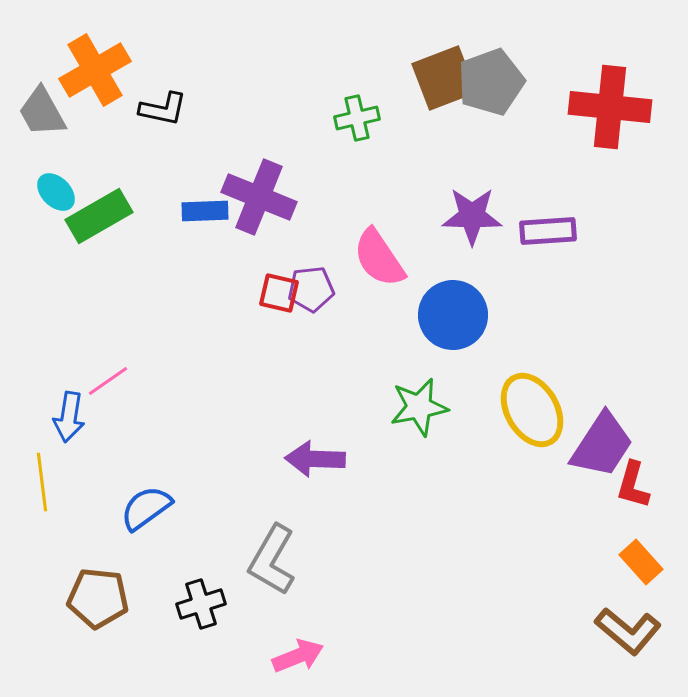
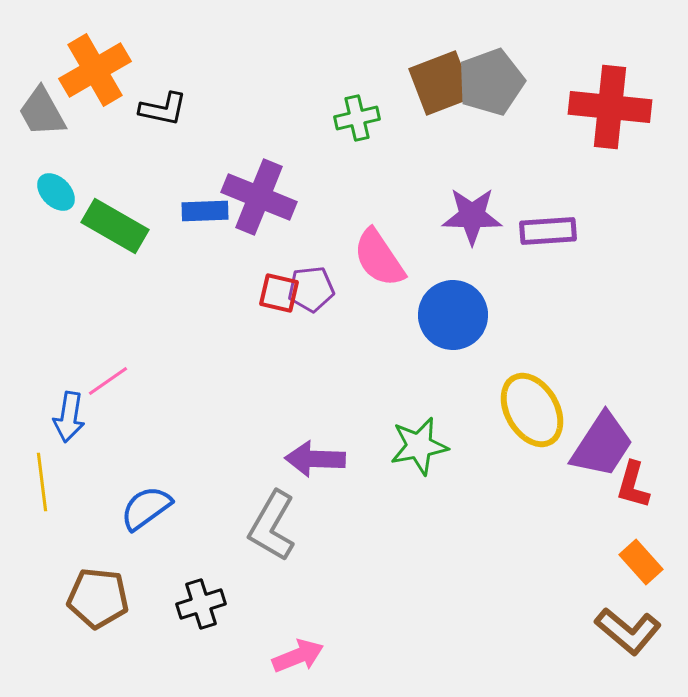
brown square: moved 3 px left, 5 px down
green rectangle: moved 16 px right, 10 px down; rotated 60 degrees clockwise
green star: moved 39 px down
gray L-shape: moved 34 px up
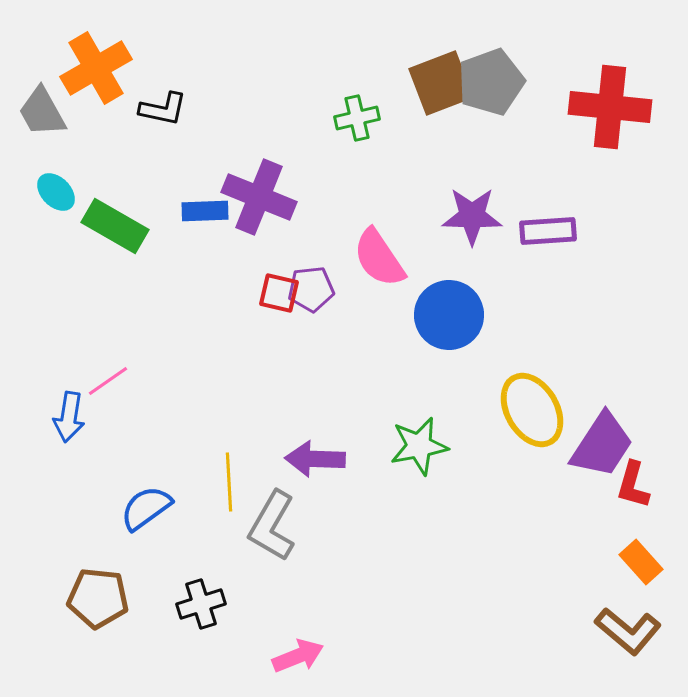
orange cross: moved 1 px right, 2 px up
blue circle: moved 4 px left
yellow line: moved 187 px right; rotated 4 degrees clockwise
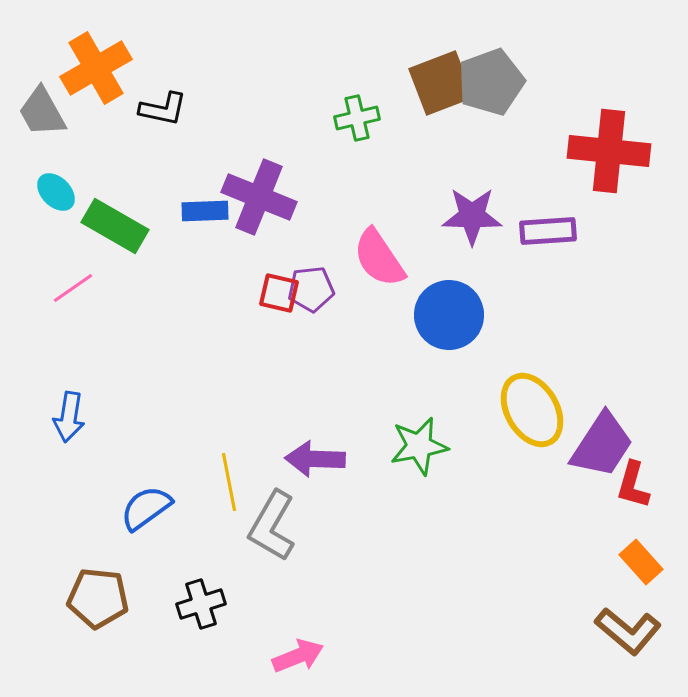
red cross: moved 1 px left, 44 px down
pink line: moved 35 px left, 93 px up
yellow line: rotated 8 degrees counterclockwise
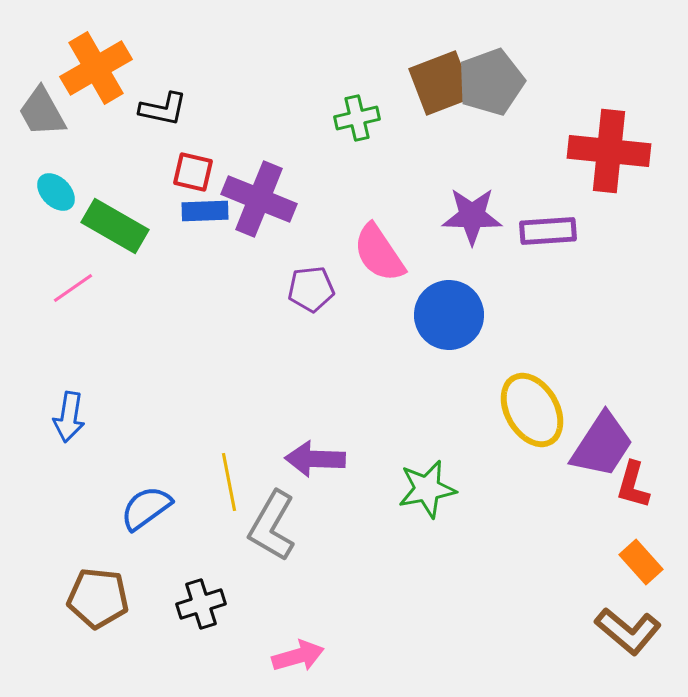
purple cross: moved 2 px down
pink semicircle: moved 5 px up
red square: moved 86 px left, 121 px up
green star: moved 8 px right, 43 px down
pink arrow: rotated 6 degrees clockwise
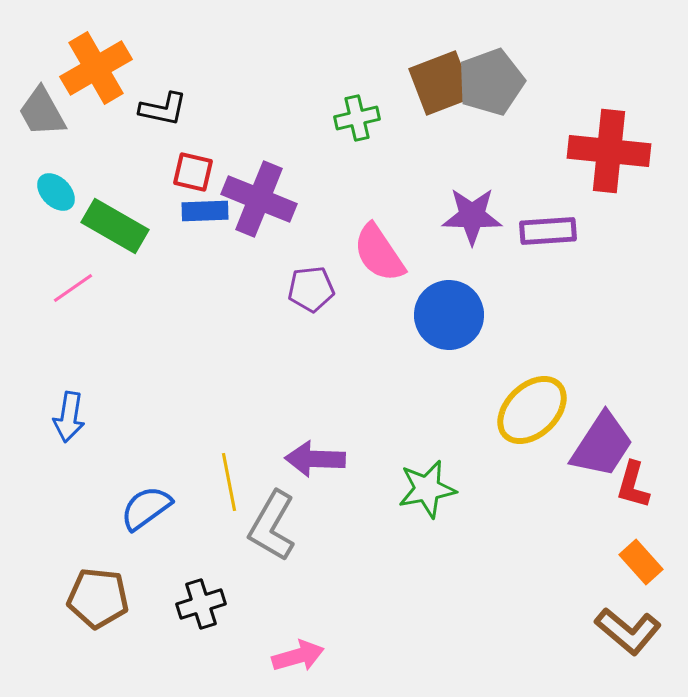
yellow ellipse: rotated 76 degrees clockwise
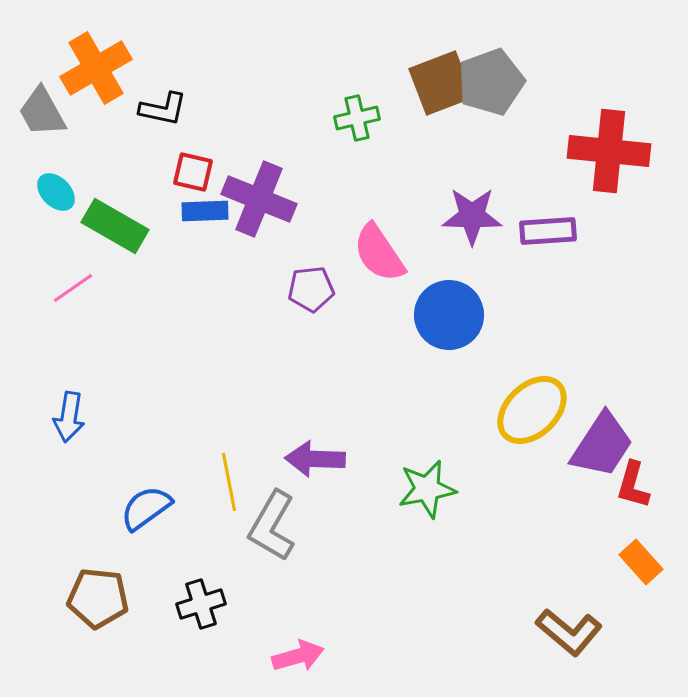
brown L-shape: moved 59 px left, 1 px down
